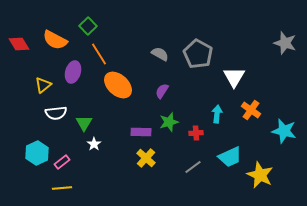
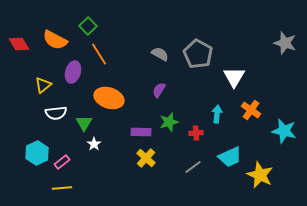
orange ellipse: moved 9 px left, 13 px down; rotated 24 degrees counterclockwise
purple semicircle: moved 3 px left, 1 px up
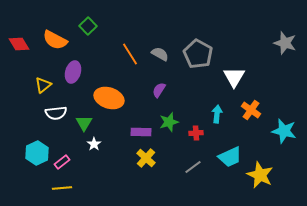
orange line: moved 31 px right
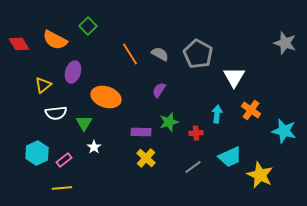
orange ellipse: moved 3 px left, 1 px up
white star: moved 3 px down
pink rectangle: moved 2 px right, 2 px up
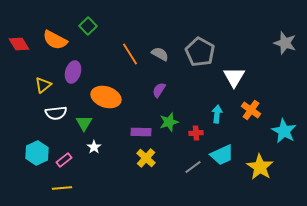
gray pentagon: moved 2 px right, 2 px up
cyan star: rotated 15 degrees clockwise
cyan trapezoid: moved 8 px left, 2 px up
yellow star: moved 8 px up; rotated 8 degrees clockwise
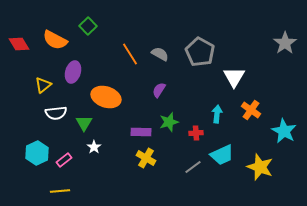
gray star: rotated 20 degrees clockwise
yellow cross: rotated 12 degrees counterclockwise
yellow star: rotated 12 degrees counterclockwise
yellow line: moved 2 px left, 3 px down
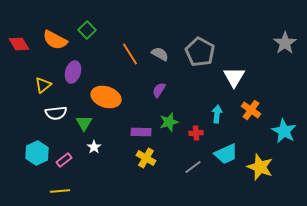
green square: moved 1 px left, 4 px down
cyan trapezoid: moved 4 px right, 1 px up
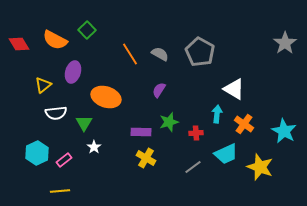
white triangle: moved 12 px down; rotated 30 degrees counterclockwise
orange cross: moved 7 px left, 14 px down
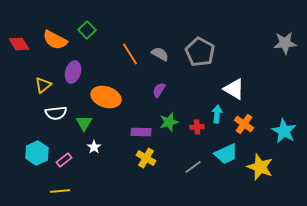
gray star: rotated 30 degrees clockwise
red cross: moved 1 px right, 6 px up
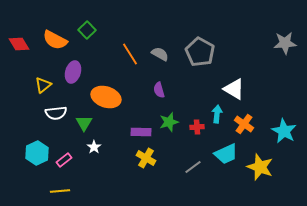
purple semicircle: rotated 49 degrees counterclockwise
